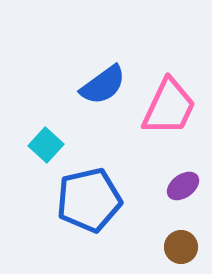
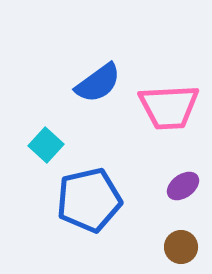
blue semicircle: moved 5 px left, 2 px up
pink trapezoid: rotated 62 degrees clockwise
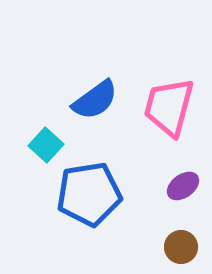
blue semicircle: moved 3 px left, 17 px down
pink trapezoid: rotated 108 degrees clockwise
blue pentagon: moved 6 px up; rotated 4 degrees clockwise
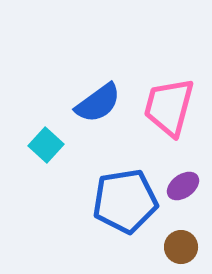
blue semicircle: moved 3 px right, 3 px down
blue pentagon: moved 36 px right, 7 px down
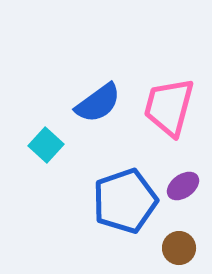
blue pentagon: rotated 10 degrees counterclockwise
brown circle: moved 2 px left, 1 px down
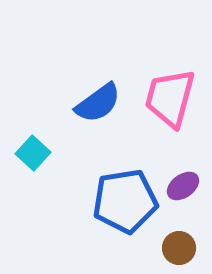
pink trapezoid: moved 1 px right, 9 px up
cyan square: moved 13 px left, 8 px down
blue pentagon: rotated 10 degrees clockwise
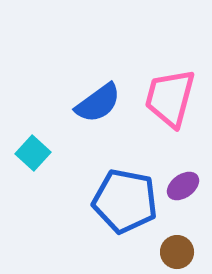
blue pentagon: rotated 20 degrees clockwise
brown circle: moved 2 px left, 4 px down
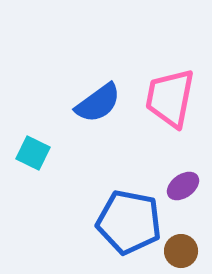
pink trapezoid: rotated 4 degrees counterclockwise
cyan square: rotated 16 degrees counterclockwise
blue pentagon: moved 4 px right, 21 px down
brown circle: moved 4 px right, 1 px up
